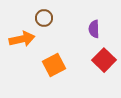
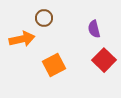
purple semicircle: rotated 12 degrees counterclockwise
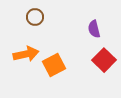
brown circle: moved 9 px left, 1 px up
orange arrow: moved 4 px right, 15 px down
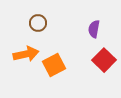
brown circle: moved 3 px right, 6 px down
purple semicircle: rotated 24 degrees clockwise
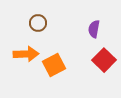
orange arrow: rotated 10 degrees clockwise
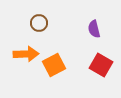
brown circle: moved 1 px right
purple semicircle: rotated 24 degrees counterclockwise
red square: moved 3 px left, 5 px down; rotated 15 degrees counterclockwise
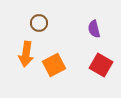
orange arrow: rotated 100 degrees clockwise
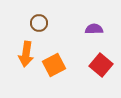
purple semicircle: rotated 102 degrees clockwise
red square: rotated 10 degrees clockwise
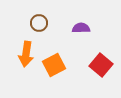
purple semicircle: moved 13 px left, 1 px up
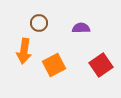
orange arrow: moved 2 px left, 3 px up
red square: rotated 15 degrees clockwise
